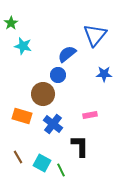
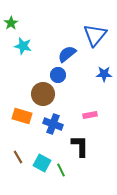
blue cross: rotated 18 degrees counterclockwise
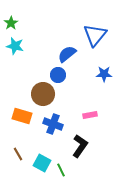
cyan star: moved 8 px left
black L-shape: rotated 35 degrees clockwise
brown line: moved 3 px up
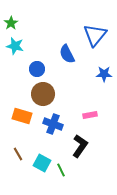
blue semicircle: rotated 78 degrees counterclockwise
blue circle: moved 21 px left, 6 px up
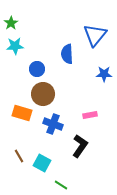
cyan star: rotated 18 degrees counterclockwise
blue semicircle: rotated 24 degrees clockwise
orange rectangle: moved 3 px up
brown line: moved 1 px right, 2 px down
green line: moved 15 px down; rotated 32 degrees counterclockwise
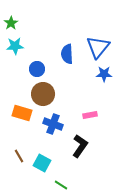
blue triangle: moved 3 px right, 12 px down
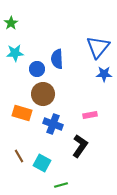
cyan star: moved 7 px down
blue semicircle: moved 10 px left, 5 px down
green line: rotated 48 degrees counterclockwise
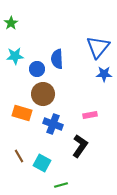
cyan star: moved 3 px down
